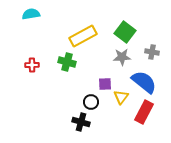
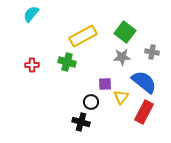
cyan semicircle: rotated 42 degrees counterclockwise
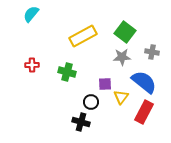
green cross: moved 10 px down
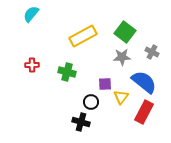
gray cross: rotated 16 degrees clockwise
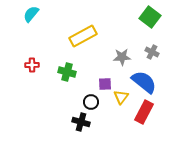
green square: moved 25 px right, 15 px up
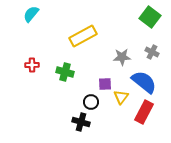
green cross: moved 2 px left
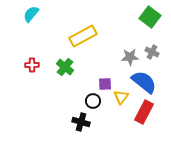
gray star: moved 8 px right
green cross: moved 5 px up; rotated 24 degrees clockwise
black circle: moved 2 px right, 1 px up
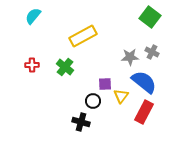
cyan semicircle: moved 2 px right, 2 px down
yellow triangle: moved 1 px up
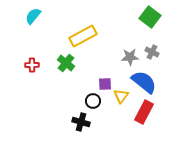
green cross: moved 1 px right, 4 px up
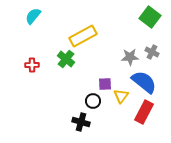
green cross: moved 4 px up
